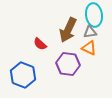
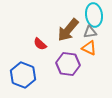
brown arrow: rotated 15 degrees clockwise
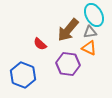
cyan ellipse: rotated 20 degrees counterclockwise
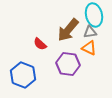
cyan ellipse: rotated 15 degrees clockwise
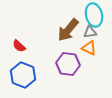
red semicircle: moved 21 px left, 2 px down
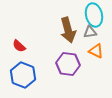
brown arrow: rotated 55 degrees counterclockwise
orange triangle: moved 7 px right, 3 px down
